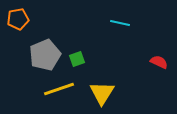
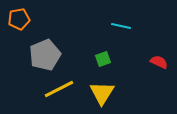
orange pentagon: moved 1 px right
cyan line: moved 1 px right, 3 px down
green square: moved 26 px right
yellow line: rotated 8 degrees counterclockwise
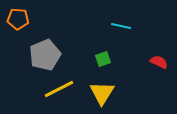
orange pentagon: moved 1 px left; rotated 15 degrees clockwise
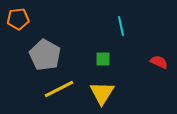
orange pentagon: rotated 10 degrees counterclockwise
cyan line: rotated 66 degrees clockwise
gray pentagon: rotated 20 degrees counterclockwise
green square: rotated 21 degrees clockwise
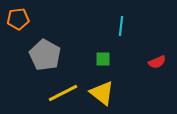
cyan line: rotated 18 degrees clockwise
red semicircle: moved 2 px left; rotated 132 degrees clockwise
yellow line: moved 4 px right, 4 px down
yellow triangle: rotated 24 degrees counterclockwise
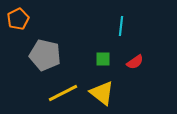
orange pentagon: rotated 20 degrees counterclockwise
gray pentagon: rotated 16 degrees counterclockwise
red semicircle: moved 22 px left; rotated 12 degrees counterclockwise
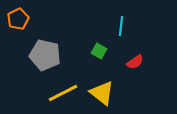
green square: moved 4 px left, 8 px up; rotated 28 degrees clockwise
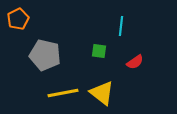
green square: rotated 21 degrees counterclockwise
yellow line: rotated 16 degrees clockwise
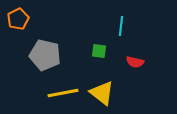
red semicircle: rotated 48 degrees clockwise
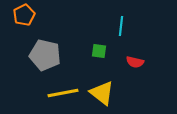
orange pentagon: moved 6 px right, 4 px up
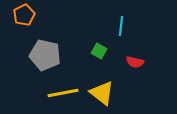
green square: rotated 21 degrees clockwise
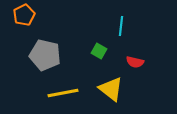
yellow triangle: moved 9 px right, 4 px up
